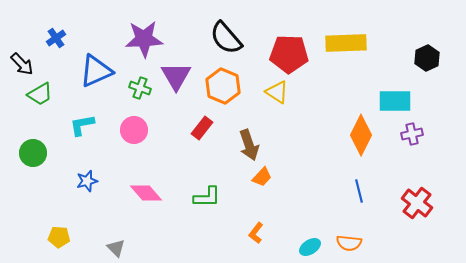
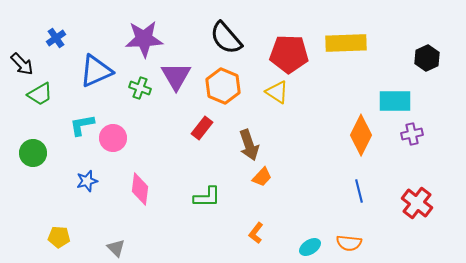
pink circle: moved 21 px left, 8 px down
pink diamond: moved 6 px left, 4 px up; rotated 48 degrees clockwise
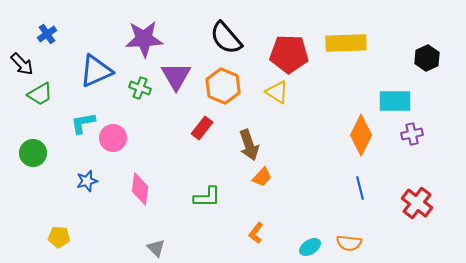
blue cross: moved 9 px left, 4 px up
cyan L-shape: moved 1 px right, 2 px up
blue line: moved 1 px right, 3 px up
gray triangle: moved 40 px right
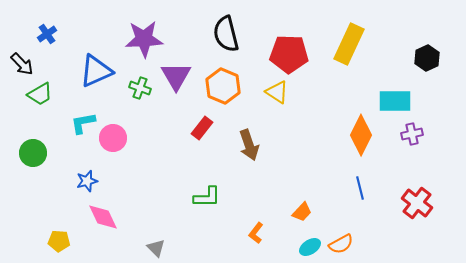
black semicircle: moved 4 px up; rotated 27 degrees clockwise
yellow rectangle: moved 3 px right, 1 px down; rotated 63 degrees counterclockwise
orange trapezoid: moved 40 px right, 35 px down
pink diamond: moved 37 px left, 28 px down; rotated 32 degrees counterclockwise
yellow pentagon: moved 4 px down
orange semicircle: moved 8 px left, 1 px down; rotated 35 degrees counterclockwise
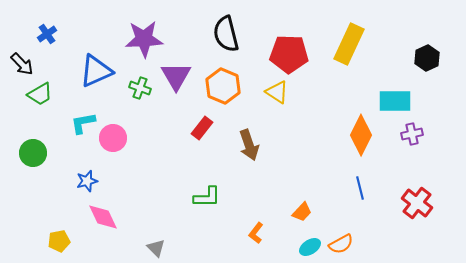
yellow pentagon: rotated 15 degrees counterclockwise
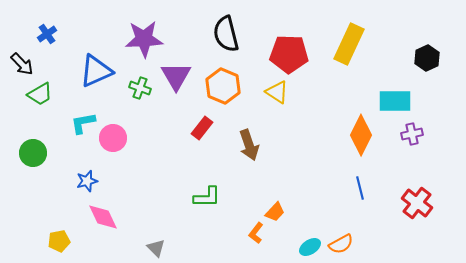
orange trapezoid: moved 27 px left
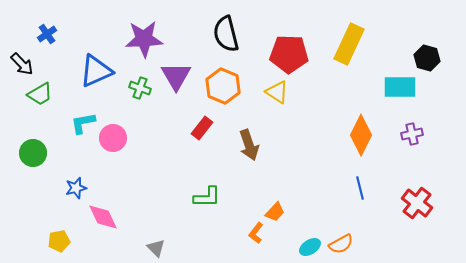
black hexagon: rotated 20 degrees counterclockwise
cyan rectangle: moved 5 px right, 14 px up
blue star: moved 11 px left, 7 px down
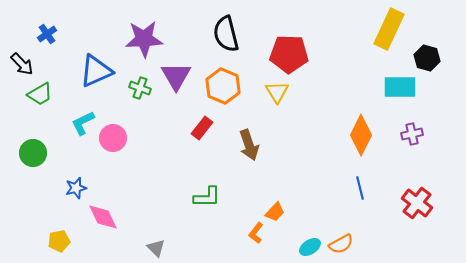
yellow rectangle: moved 40 px right, 15 px up
yellow triangle: rotated 25 degrees clockwise
cyan L-shape: rotated 16 degrees counterclockwise
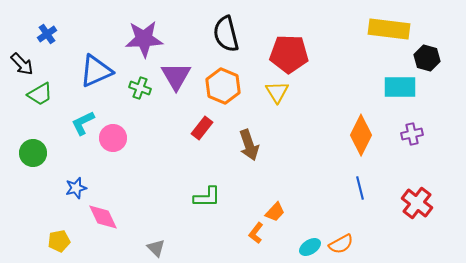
yellow rectangle: rotated 72 degrees clockwise
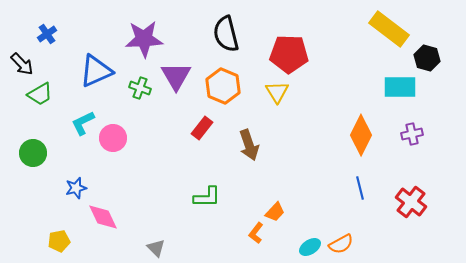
yellow rectangle: rotated 30 degrees clockwise
red cross: moved 6 px left, 1 px up
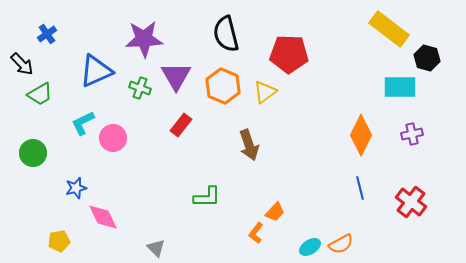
yellow triangle: moved 12 px left; rotated 25 degrees clockwise
red rectangle: moved 21 px left, 3 px up
